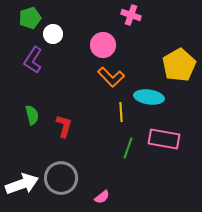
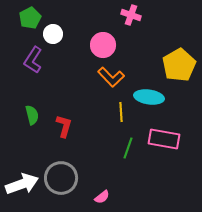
green pentagon: rotated 10 degrees counterclockwise
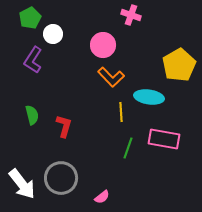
white arrow: rotated 72 degrees clockwise
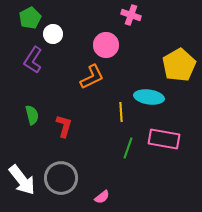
pink circle: moved 3 px right
orange L-shape: moved 19 px left; rotated 72 degrees counterclockwise
white arrow: moved 4 px up
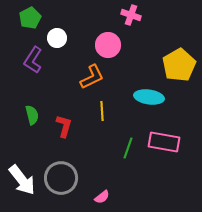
white circle: moved 4 px right, 4 px down
pink circle: moved 2 px right
yellow line: moved 19 px left, 1 px up
pink rectangle: moved 3 px down
